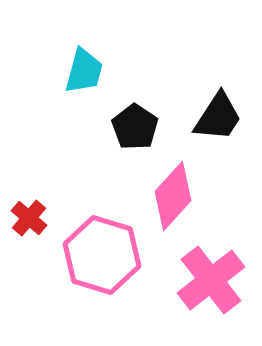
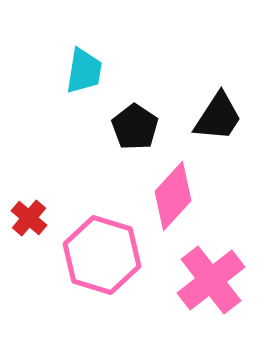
cyan trapezoid: rotated 6 degrees counterclockwise
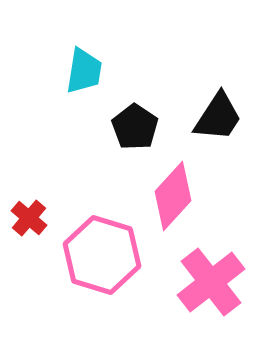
pink cross: moved 2 px down
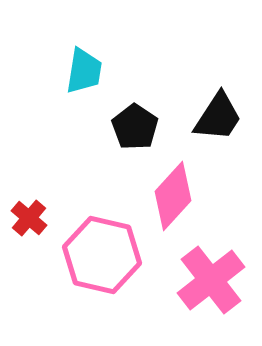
pink hexagon: rotated 4 degrees counterclockwise
pink cross: moved 2 px up
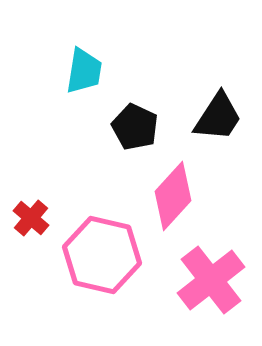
black pentagon: rotated 9 degrees counterclockwise
red cross: moved 2 px right
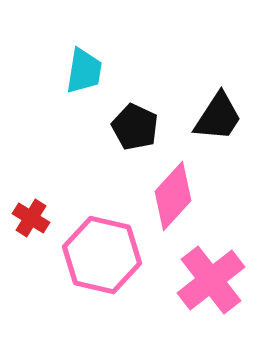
red cross: rotated 9 degrees counterclockwise
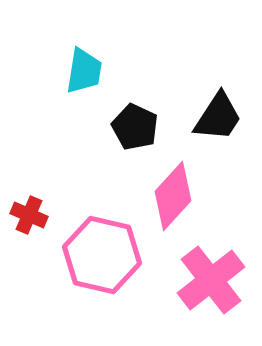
red cross: moved 2 px left, 3 px up; rotated 9 degrees counterclockwise
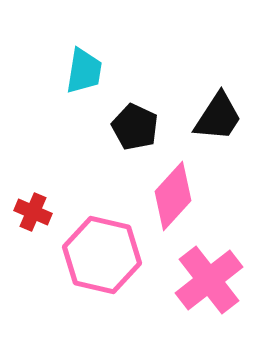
red cross: moved 4 px right, 3 px up
pink cross: moved 2 px left
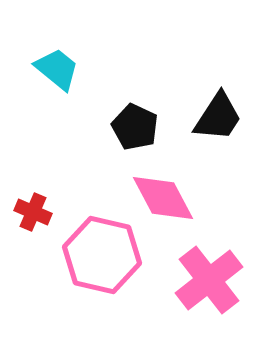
cyan trapezoid: moved 27 px left, 2 px up; rotated 60 degrees counterclockwise
pink diamond: moved 10 px left, 2 px down; rotated 70 degrees counterclockwise
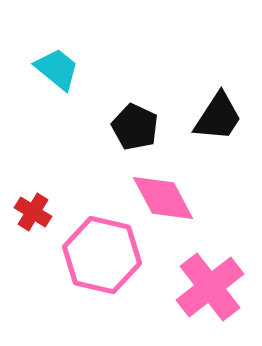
red cross: rotated 9 degrees clockwise
pink cross: moved 1 px right, 7 px down
